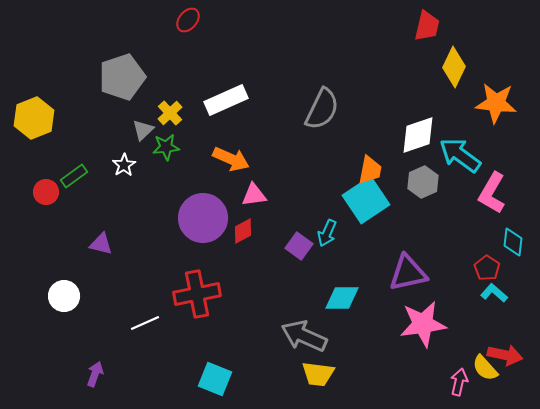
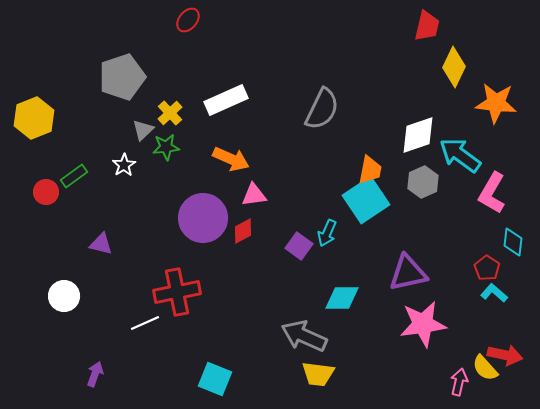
red cross at (197, 294): moved 20 px left, 2 px up
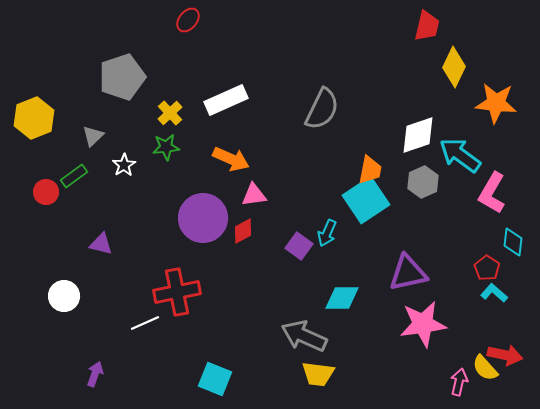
gray triangle at (143, 130): moved 50 px left, 6 px down
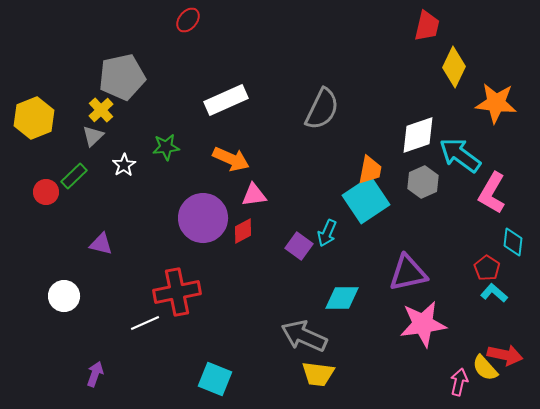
gray pentagon at (122, 77): rotated 6 degrees clockwise
yellow cross at (170, 113): moved 69 px left, 3 px up
green rectangle at (74, 176): rotated 8 degrees counterclockwise
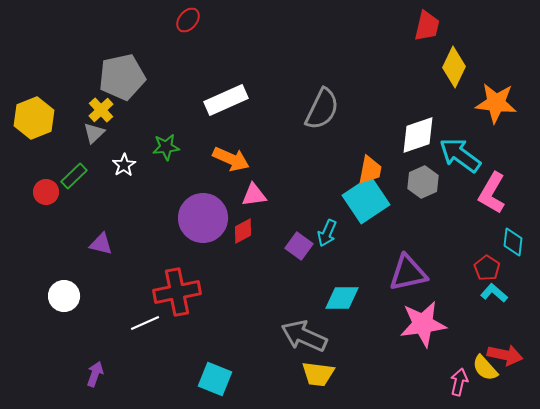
gray triangle at (93, 136): moved 1 px right, 3 px up
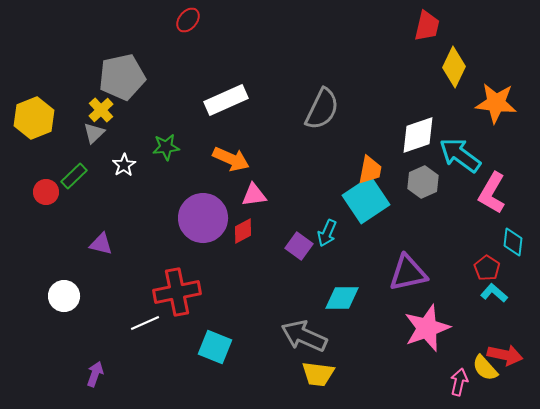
pink star at (423, 324): moved 4 px right, 4 px down; rotated 12 degrees counterclockwise
cyan square at (215, 379): moved 32 px up
